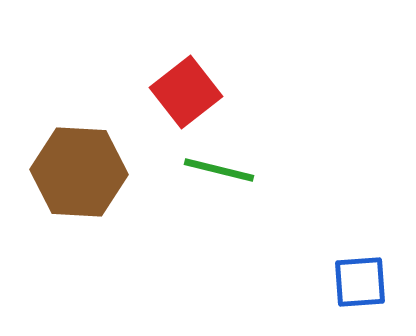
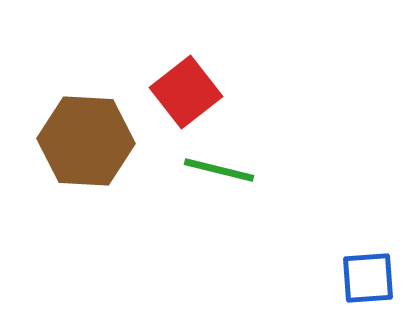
brown hexagon: moved 7 px right, 31 px up
blue square: moved 8 px right, 4 px up
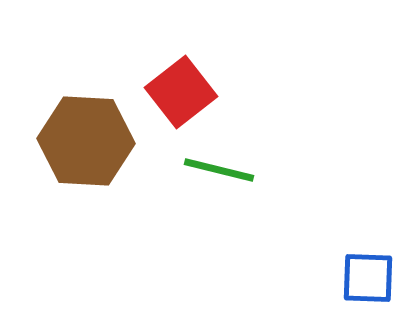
red square: moved 5 px left
blue square: rotated 6 degrees clockwise
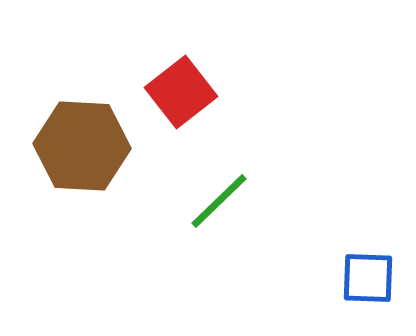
brown hexagon: moved 4 px left, 5 px down
green line: moved 31 px down; rotated 58 degrees counterclockwise
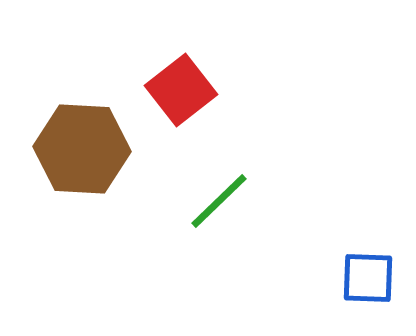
red square: moved 2 px up
brown hexagon: moved 3 px down
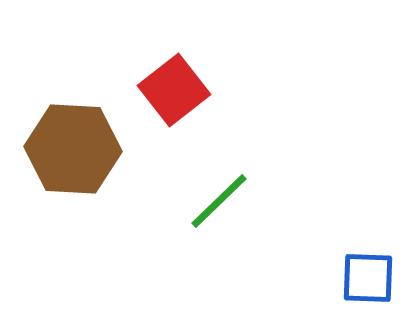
red square: moved 7 px left
brown hexagon: moved 9 px left
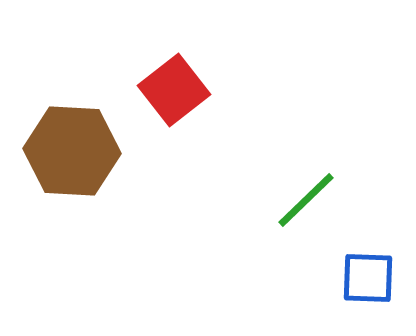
brown hexagon: moved 1 px left, 2 px down
green line: moved 87 px right, 1 px up
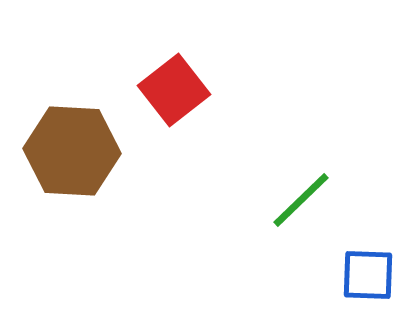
green line: moved 5 px left
blue square: moved 3 px up
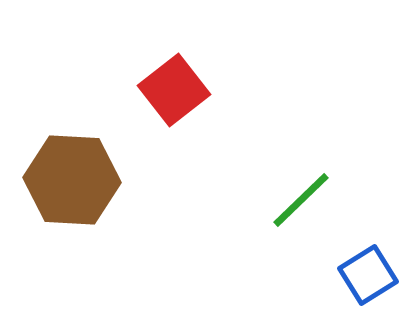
brown hexagon: moved 29 px down
blue square: rotated 34 degrees counterclockwise
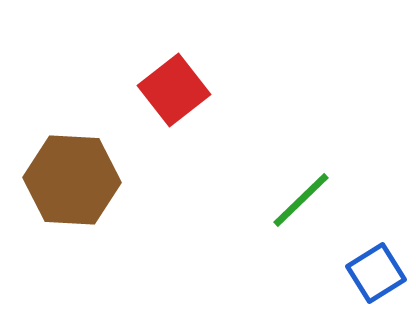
blue square: moved 8 px right, 2 px up
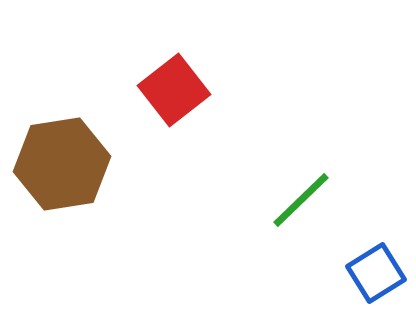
brown hexagon: moved 10 px left, 16 px up; rotated 12 degrees counterclockwise
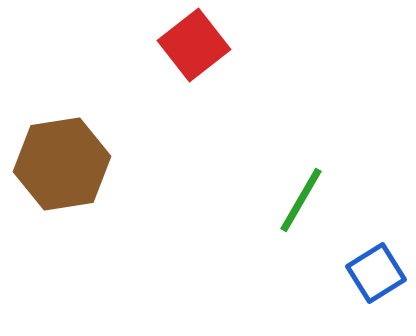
red square: moved 20 px right, 45 px up
green line: rotated 16 degrees counterclockwise
